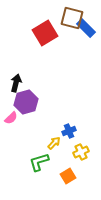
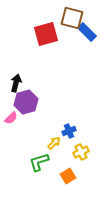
blue rectangle: moved 1 px right, 4 px down
red square: moved 1 px right, 1 px down; rotated 15 degrees clockwise
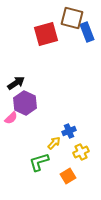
blue rectangle: rotated 24 degrees clockwise
black arrow: rotated 42 degrees clockwise
purple hexagon: moved 1 px left, 1 px down; rotated 20 degrees counterclockwise
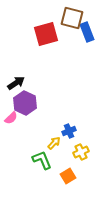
green L-shape: moved 3 px right, 2 px up; rotated 85 degrees clockwise
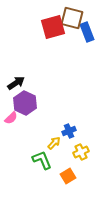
red square: moved 7 px right, 7 px up
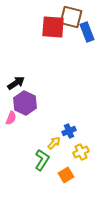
brown square: moved 1 px left, 1 px up
red square: rotated 20 degrees clockwise
pink semicircle: rotated 24 degrees counterclockwise
green L-shape: rotated 55 degrees clockwise
orange square: moved 2 px left, 1 px up
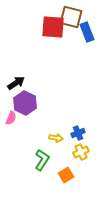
blue cross: moved 9 px right, 2 px down
yellow arrow: moved 2 px right, 5 px up; rotated 56 degrees clockwise
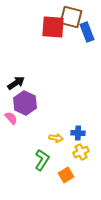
pink semicircle: rotated 64 degrees counterclockwise
blue cross: rotated 24 degrees clockwise
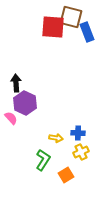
black arrow: rotated 60 degrees counterclockwise
green L-shape: moved 1 px right
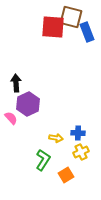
purple hexagon: moved 3 px right, 1 px down; rotated 10 degrees clockwise
